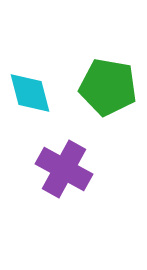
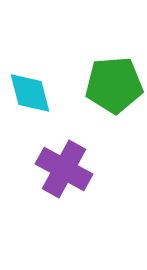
green pentagon: moved 6 px right, 2 px up; rotated 14 degrees counterclockwise
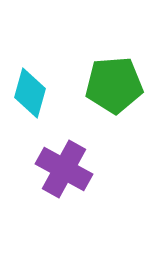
cyan diamond: rotated 30 degrees clockwise
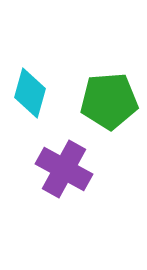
green pentagon: moved 5 px left, 16 px down
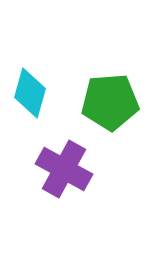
green pentagon: moved 1 px right, 1 px down
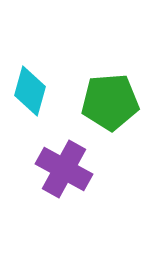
cyan diamond: moved 2 px up
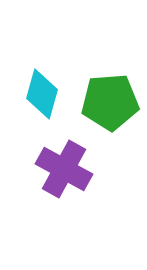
cyan diamond: moved 12 px right, 3 px down
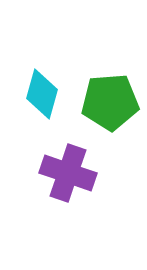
purple cross: moved 4 px right, 4 px down; rotated 10 degrees counterclockwise
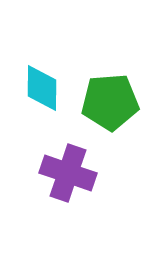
cyan diamond: moved 6 px up; rotated 15 degrees counterclockwise
